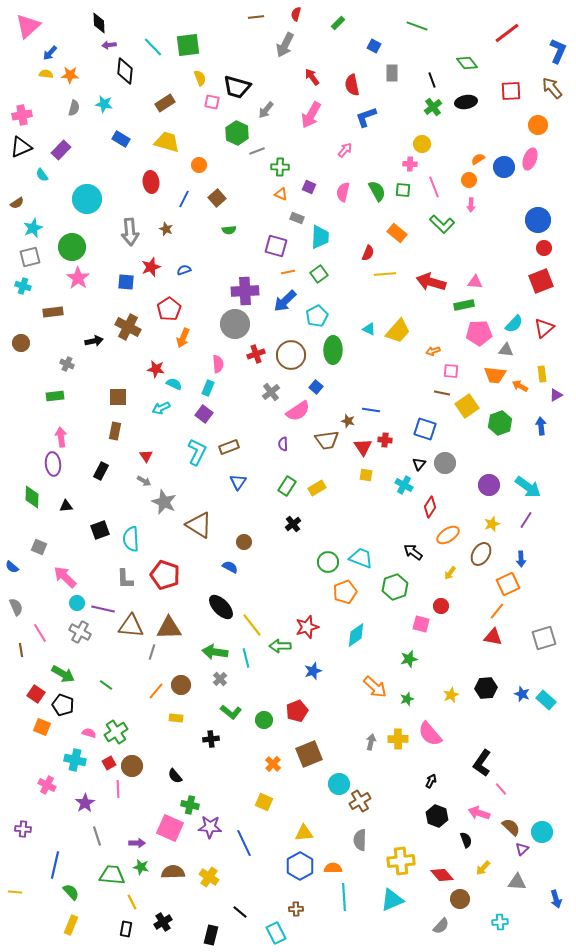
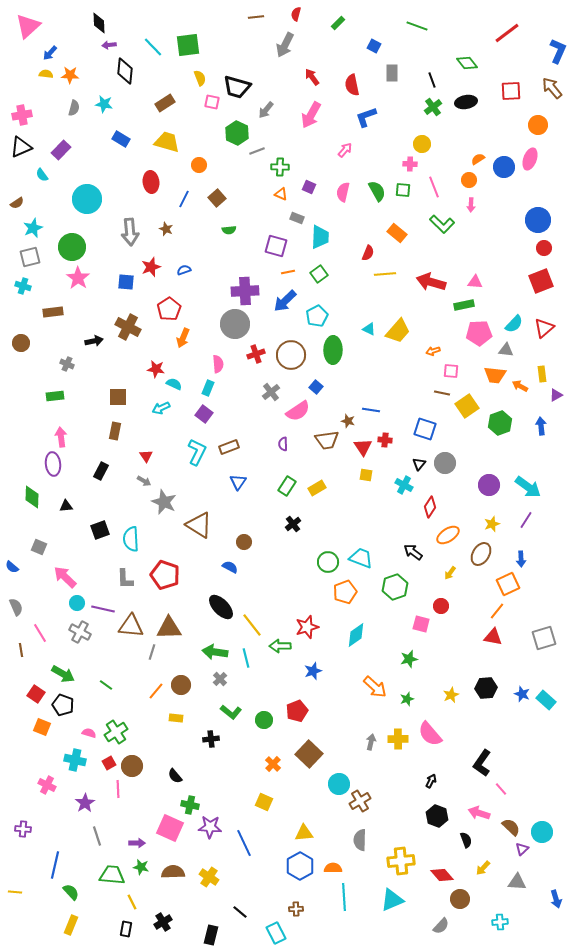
brown square at (309, 754): rotated 24 degrees counterclockwise
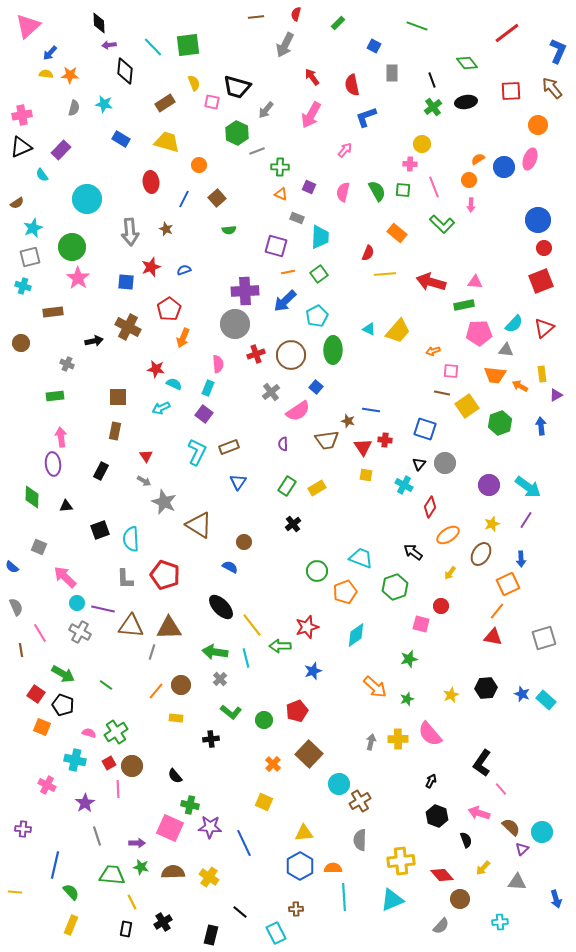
yellow semicircle at (200, 78): moved 6 px left, 5 px down
green circle at (328, 562): moved 11 px left, 9 px down
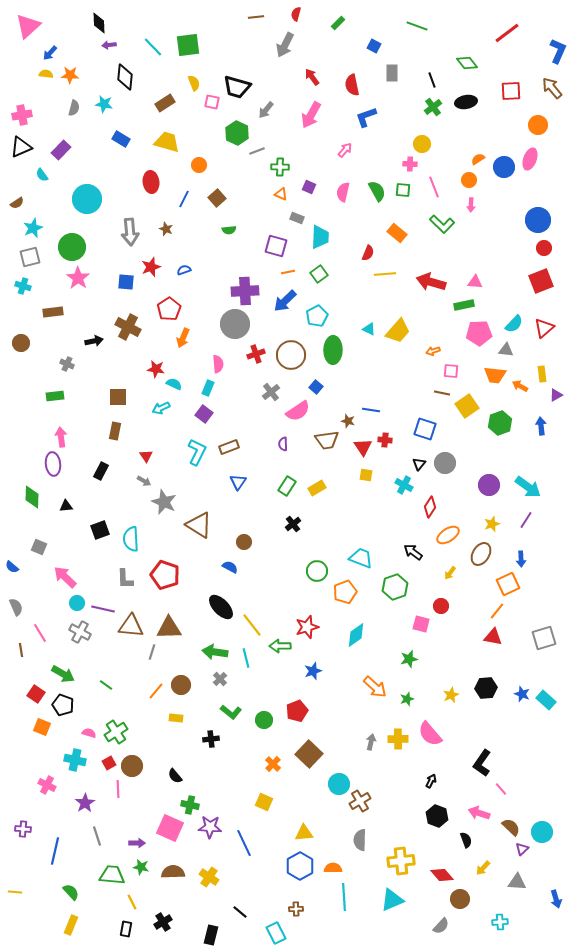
black diamond at (125, 71): moved 6 px down
blue line at (55, 865): moved 14 px up
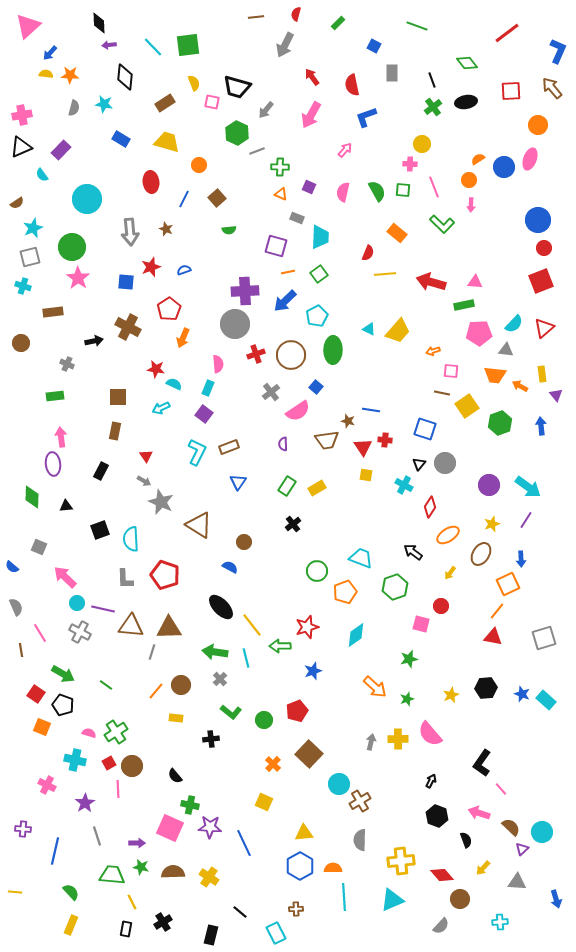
purple triangle at (556, 395): rotated 40 degrees counterclockwise
gray star at (164, 502): moved 3 px left
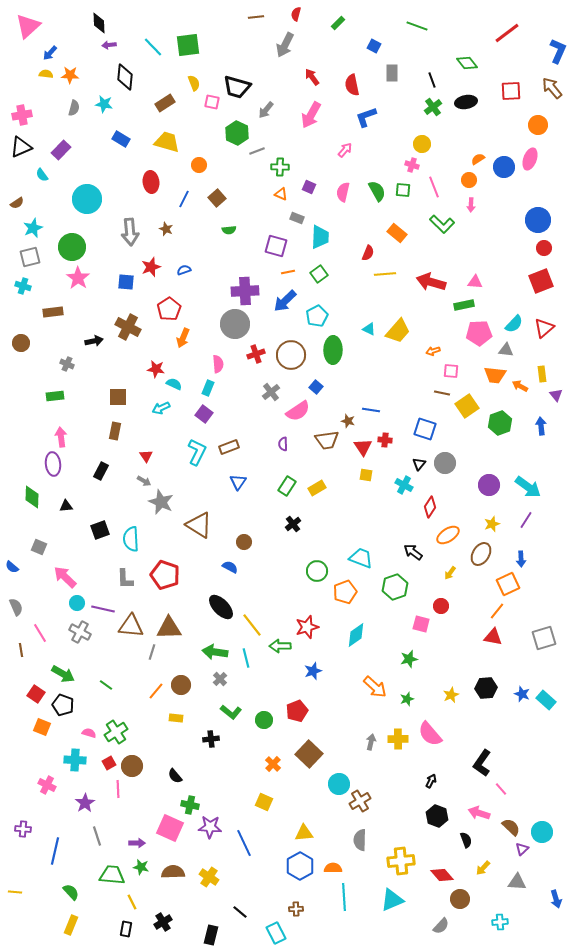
pink cross at (410, 164): moved 2 px right, 1 px down; rotated 16 degrees clockwise
cyan cross at (75, 760): rotated 10 degrees counterclockwise
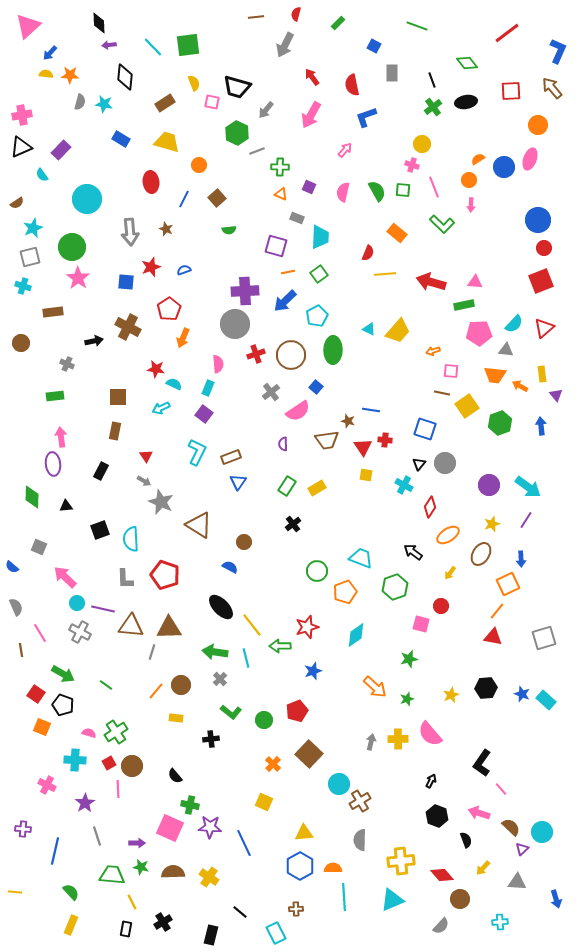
gray semicircle at (74, 108): moved 6 px right, 6 px up
brown rectangle at (229, 447): moved 2 px right, 10 px down
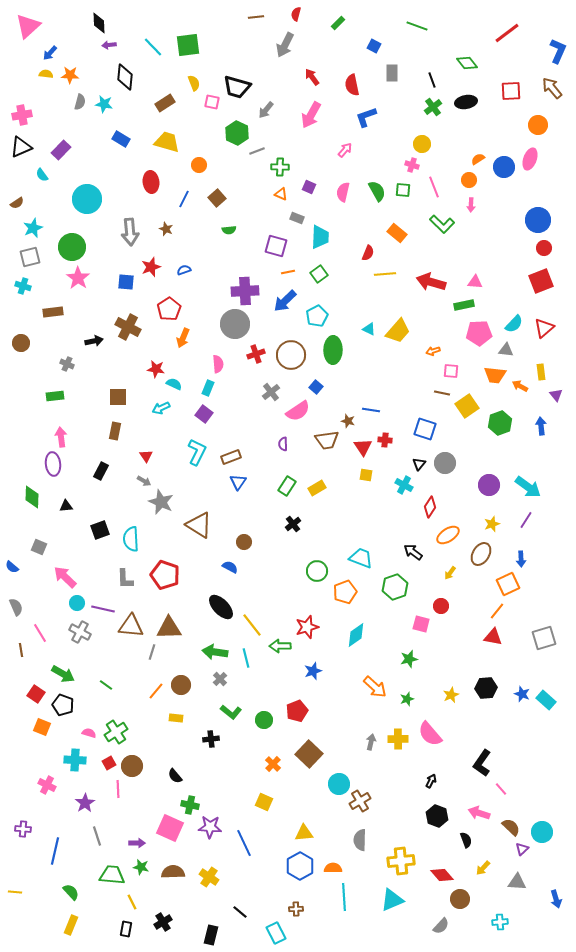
yellow rectangle at (542, 374): moved 1 px left, 2 px up
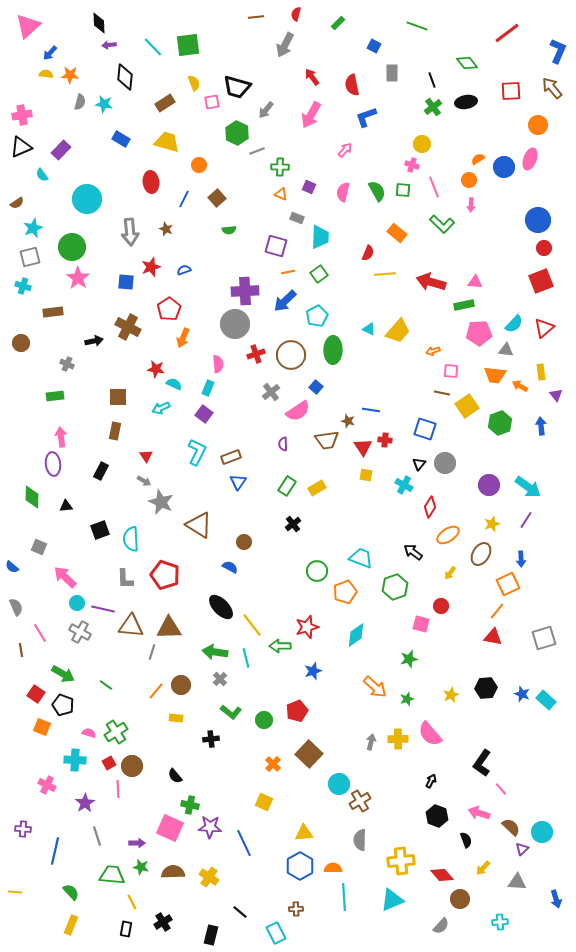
pink square at (212, 102): rotated 21 degrees counterclockwise
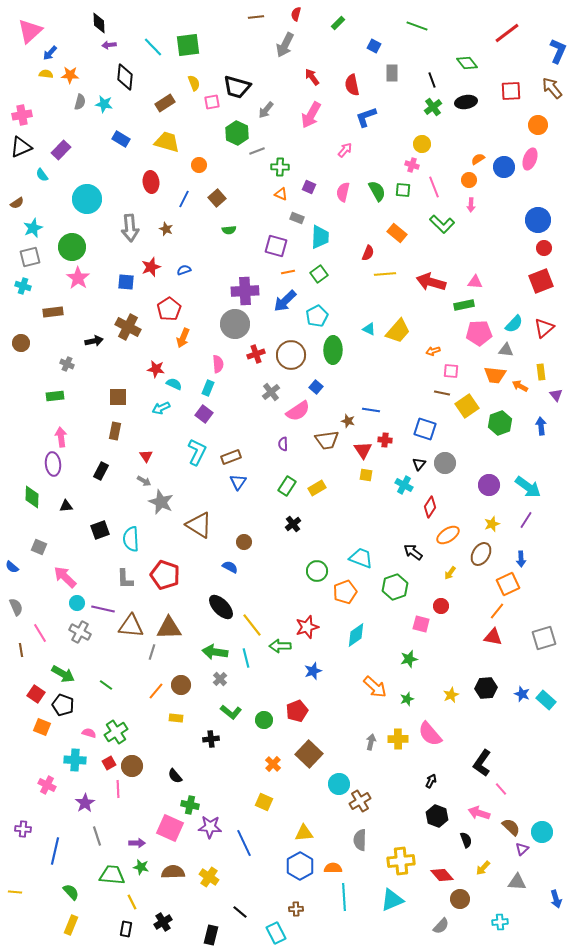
pink triangle at (28, 26): moved 2 px right, 5 px down
gray arrow at (130, 232): moved 4 px up
red triangle at (363, 447): moved 3 px down
